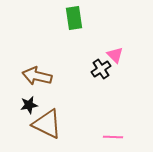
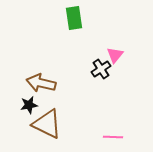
pink triangle: rotated 24 degrees clockwise
brown arrow: moved 4 px right, 7 px down
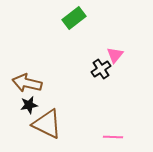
green rectangle: rotated 60 degrees clockwise
brown arrow: moved 14 px left
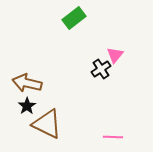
black star: moved 2 px left, 1 px down; rotated 24 degrees counterclockwise
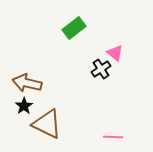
green rectangle: moved 10 px down
pink triangle: moved 2 px up; rotated 30 degrees counterclockwise
black star: moved 3 px left
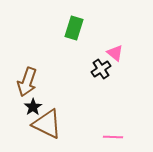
green rectangle: rotated 35 degrees counterclockwise
brown arrow: moved 1 px up; rotated 84 degrees counterclockwise
black star: moved 9 px right, 1 px down
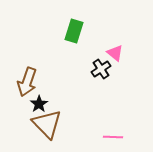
green rectangle: moved 3 px down
black star: moved 6 px right, 3 px up
brown triangle: rotated 20 degrees clockwise
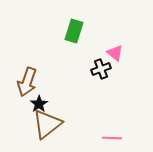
black cross: rotated 12 degrees clockwise
brown triangle: rotated 36 degrees clockwise
pink line: moved 1 px left, 1 px down
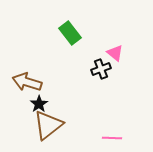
green rectangle: moved 4 px left, 2 px down; rotated 55 degrees counterclockwise
brown arrow: rotated 88 degrees clockwise
brown triangle: moved 1 px right, 1 px down
